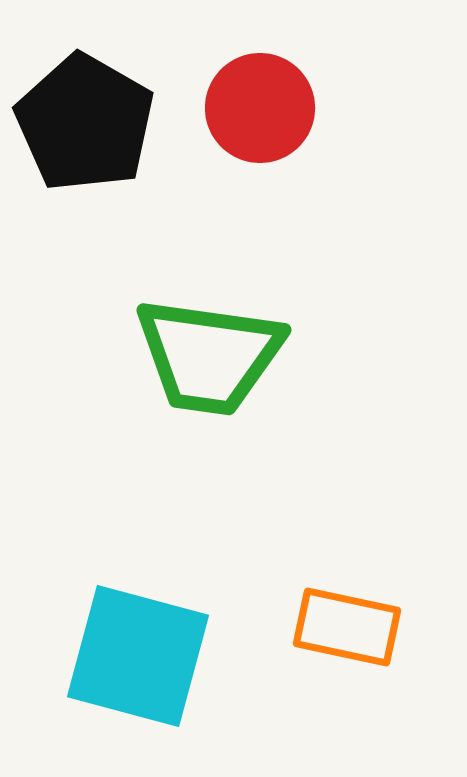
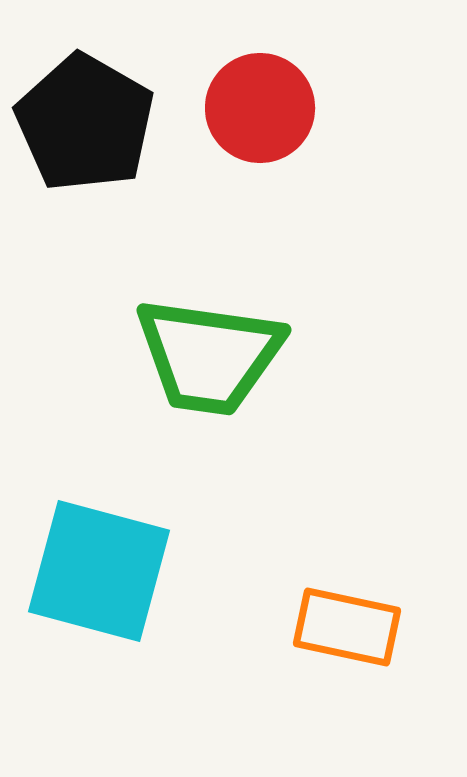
cyan square: moved 39 px left, 85 px up
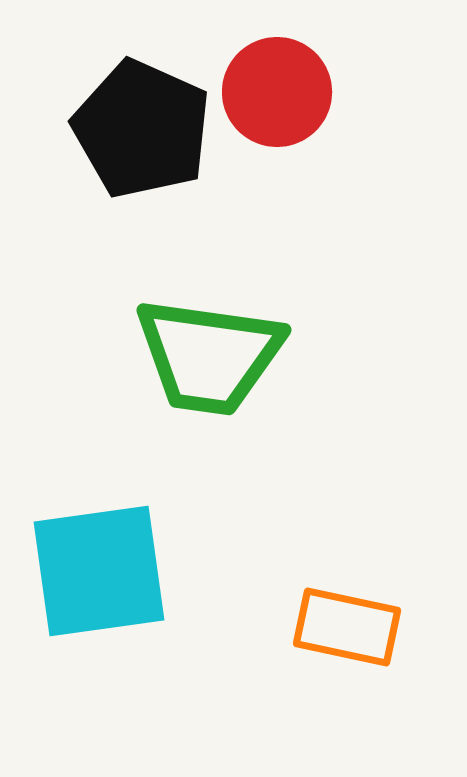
red circle: moved 17 px right, 16 px up
black pentagon: moved 57 px right, 6 px down; rotated 6 degrees counterclockwise
cyan square: rotated 23 degrees counterclockwise
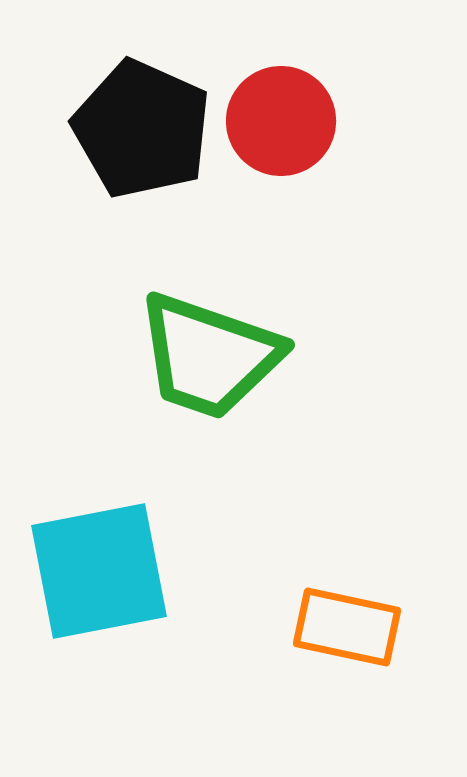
red circle: moved 4 px right, 29 px down
green trapezoid: rotated 11 degrees clockwise
cyan square: rotated 3 degrees counterclockwise
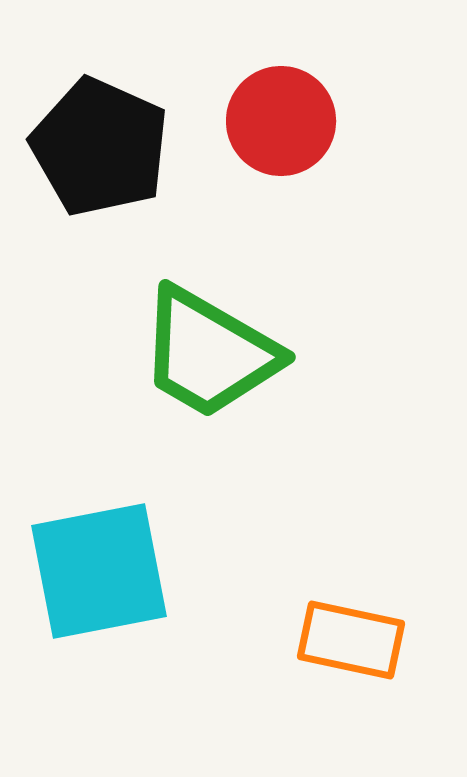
black pentagon: moved 42 px left, 18 px down
green trapezoid: moved 3 px up; rotated 11 degrees clockwise
orange rectangle: moved 4 px right, 13 px down
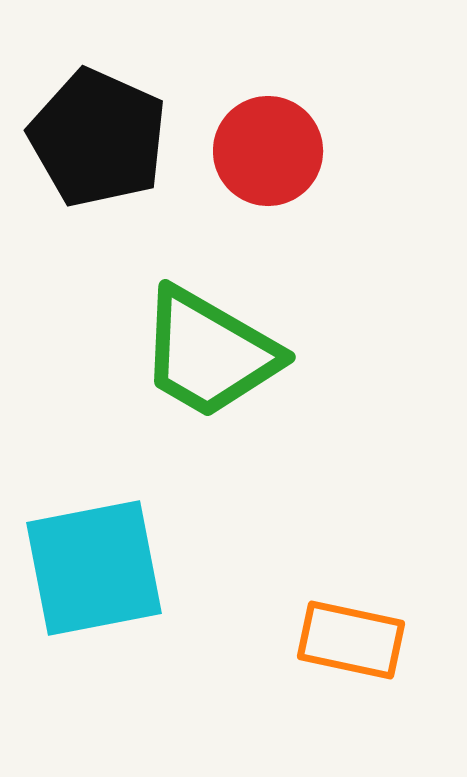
red circle: moved 13 px left, 30 px down
black pentagon: moved 2 px left, 9 px up
cyan square: moved 5 px left, 3 px up
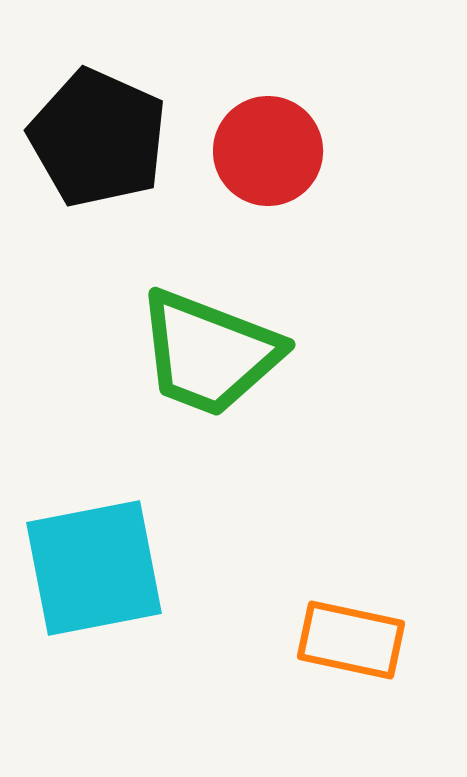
green trapezoid: rotated 9 degrees counterclockwise
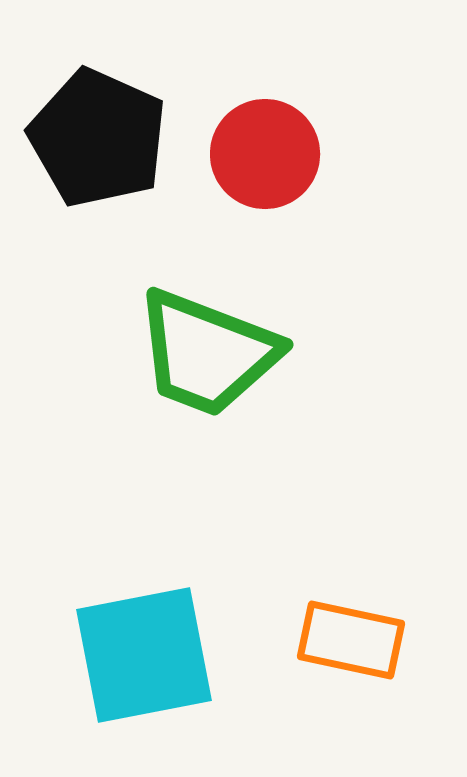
red circle: moved 3 px left, 3 px down
green trapezoid: moved 2 px left
cyan square: moved 50 px right, 87 px down
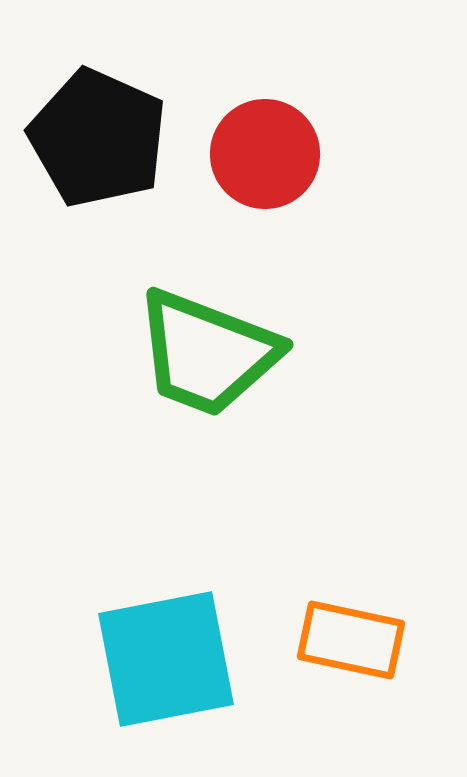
cyan square: moved 22 px right, 4 px down
